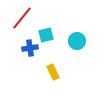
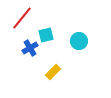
cyan circle: moved 2 px right
blue cross: rotated 21 degrees counterclockwise
yellow rectangle: rotated 70 degrees clockwise
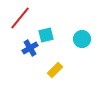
red line: moved 2 px left
cyan circle: moved 3 px right, 2 px up
yellow rectangle: moved 2 px right, 2 px up
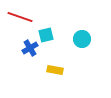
red line: moved 1 px up; rotated 70 degrees clockwise
yellow rectangle: rotated 56 degrees clockwise
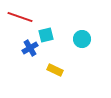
yellow rectangle: rotated 14 degrees clockwise
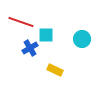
red line: moved 1 px right, 5 px down
cyan square: rotated 14 degrees clockwise
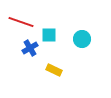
cyan square: moved 3 px right
yellow rectangle: moved 1 px left
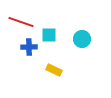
blue cross: moved 1 px left, 1 px up; rotated 28 degrees clockwise
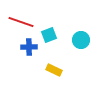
cyan square: rotated 21 degrees counterclockwise
cyan circle: moved 1 px left, 1 px down
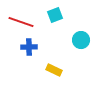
cyan square: moved 6 px right, 20 px up
